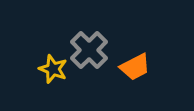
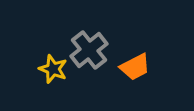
gray cross: rotated 6 degrees clockwise
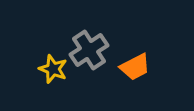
gray cross: rotated 6 degrees clockwise
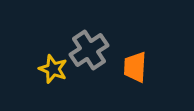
orange trapezoid: rotated 120 degrees clockwise
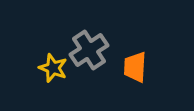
yellow star: moved 1 px up
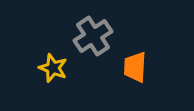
gray cross: moved 4 px right, 14 px up
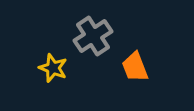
orange trapezoid: rotated 24 degrees counterclockwise
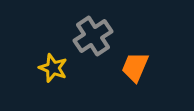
orange trapezoid: rotated 44 degrees clockwise
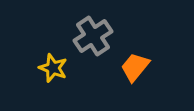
orange trapezoid: rotated 16 degrees clockwise
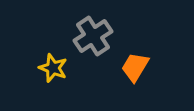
orange trapezoid: rotated 8 degrees counterclockwise
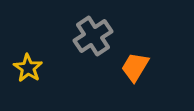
yellow star: moved 25 px left; rotated 12 degrees clockwise
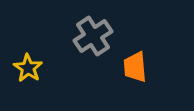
orange trapezoid: rotated 36 degrees counterclockwise
